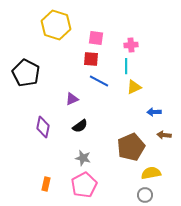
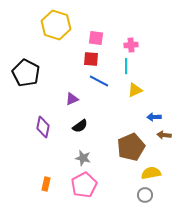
yellow triangle: moved 1 px right, 3 px down
blue arrow: moved 5 px down
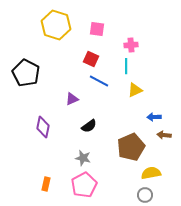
pink square: moved 1 px right, 9 px up
red square: rotated 21 degrees clockwise
black semicircle: moved 9 px right
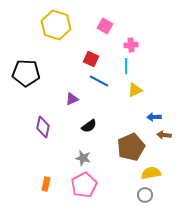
pink square: moved 8 px right, 3 px up; rotated 21 degrees clockwise
black pentagon: rotated 24 degrees counterclockwise
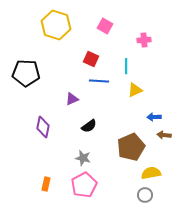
pink cross: moved 13 px right, 5 px up
blue line: rotated 24 degrees counterclockwise
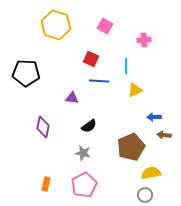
purple triangle: moved 1 px up; rotated 32 degrees clockwise
gray star: moved 5 px up
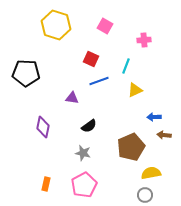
cyan line: rotated 21 degrees clockwise
blue line: rotated 24 degrees counterclockwise
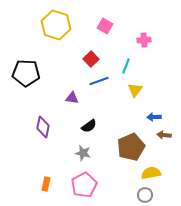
red square: rotated 21 degrees clockwise
yellow triangle: rotated 28 degrees counterclockwise
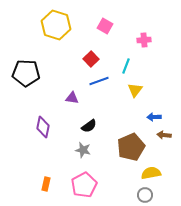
gray star: moved 3 px up
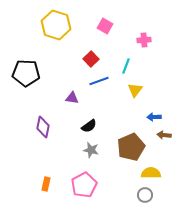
gray star: moved 8 px right
yellow semicircle: rotated 12 degrees clockwise
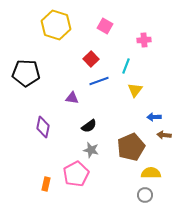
pink pentagon: moved 8 px left, 11 px up
